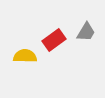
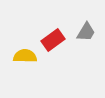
red rectangle: moved 1 px left
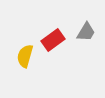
yellow semicircle: rotated 75 degrees counterclockwise
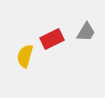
red rectangle: moved 1 px left, 1 px up; rotated 10 degrees clockwise
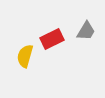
gray trapezoid: moved 1 px up
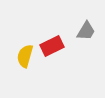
red rectangle: moved 7 px down
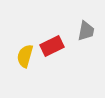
gray trapezoid: rotated 20 degrees counterclockwise
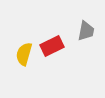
yellow semicircle: moved 1 px left, 2 px up
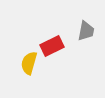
yellow semicircle: moved 5 px right, 9 px down
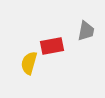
red rectangle: rotated 15 degrees clockwise
